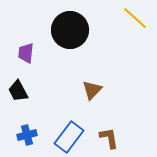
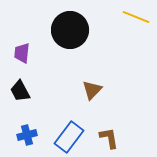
yellow line: moved 1 px right, 1 px up; rotated 20 degrees counterclockwise
purple trapezoid: moved 4 px left
black trapezoid: moved 2 px right
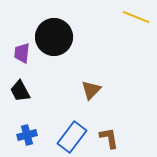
black circle: moved 16 px left, 7 px down
brown triangle: moved 1 px left
blue rectangle: moved 3 px right
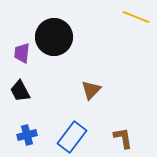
brown L-shape: moved 14 px right
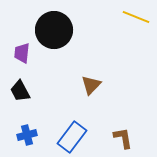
black circle: moved 7 px up
brown triangle: moved 5 px up
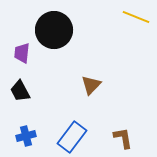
blue cross: moved 1 px left, 1 px down
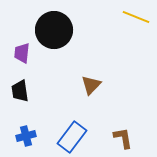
black trapezoid: rotated 20 degrees clockwise
